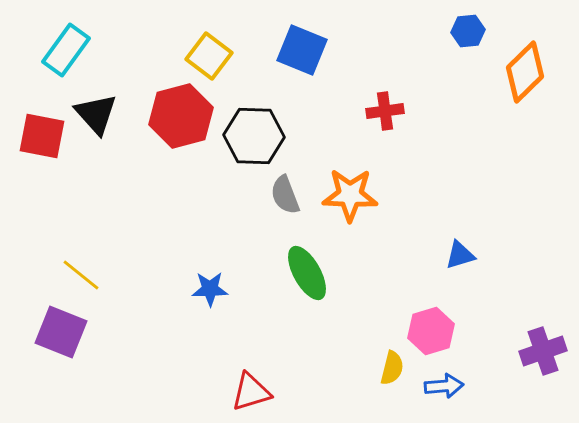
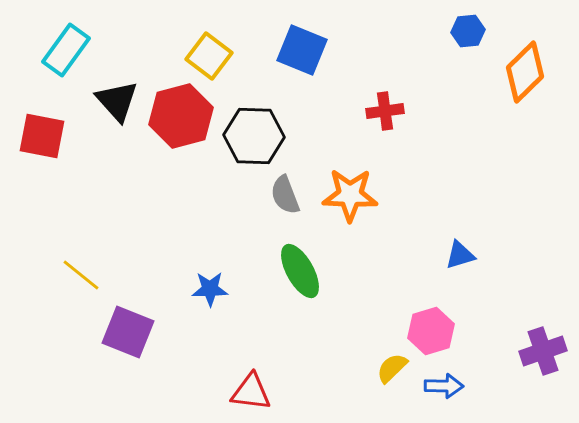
black triangle: moved 21 px right, 13 px up
green ellipse: moved 7 px left, 2 px up
purple square: moved 67 px right
yellow semicircle: rotated 148 degrees counterclockwise
blue arrow: rotated 6 degrees clockwise
red triangle: rotated 24 degrees clockwise
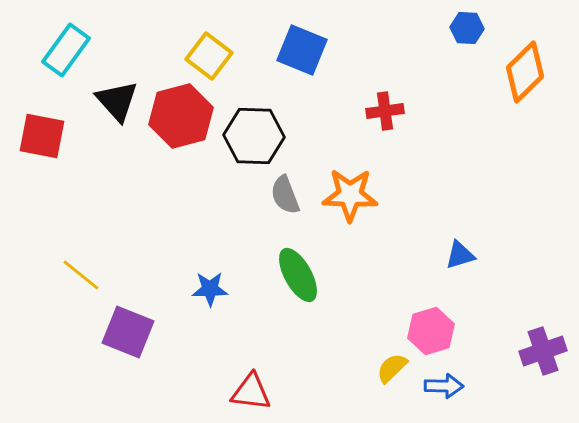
blue hexagon: moved 1 px left, 3 px up; rotated 8 degrees clockwise
green ellipse: moved 2 px left, 4 px down
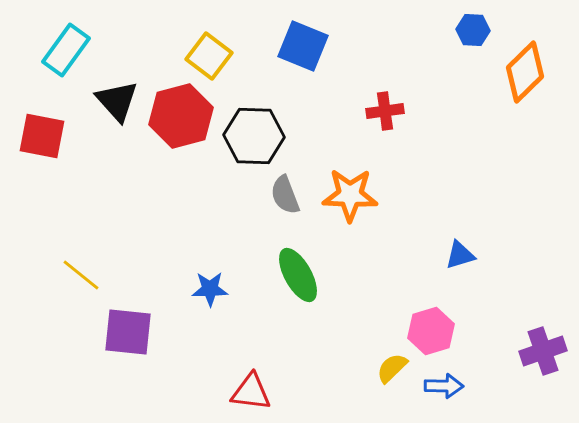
blue hexagon: moved 6 px right, 2 px down
blue square: moved 1 px right, 4 px up
purple square: rotated 16 degrees counterclockwise
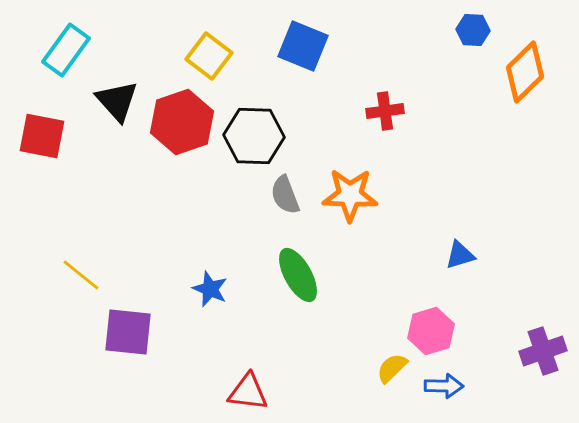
red hexagon: moved 1 px right, 6 px down; rotated 4 degrees counterclockwise
blue star: rotated 24 degrees clockwise
red triangle: moved 3 px left
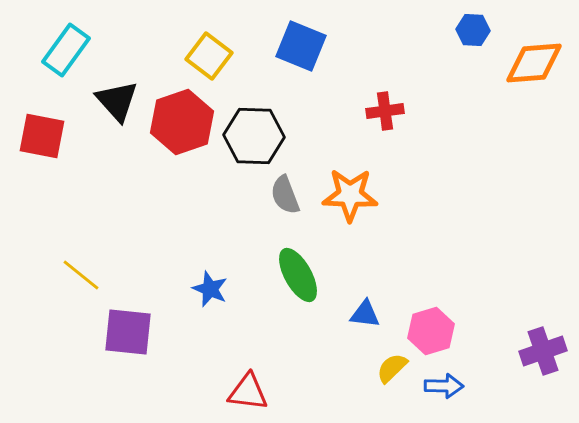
blue square: moved 2 px left
orange diamond: moved 9 px right, 9 px up; rotated 40 degrees clockwise
blue triangle: moved 95 px left, 59 px down; rotated 24 degrees clockwise
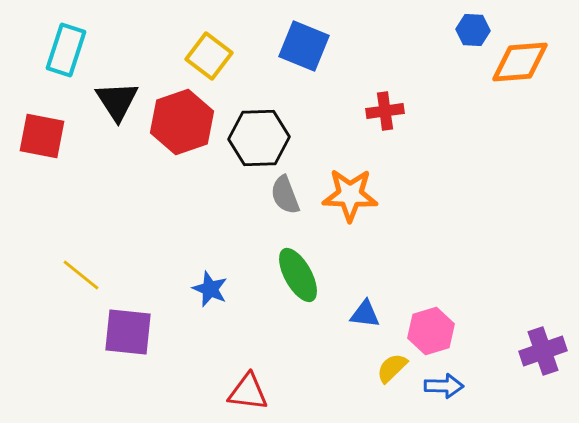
blue square: moved 3 px right
cyan rectangle: rotated 18 degrees counterclockwise
orange diamond: moved 14 px left, 1 px up
black triangle: rotated 9 degrees clockwise
black hexagon: moved 5 px right, 2 px down; rotated 4 degrees counterclockwise
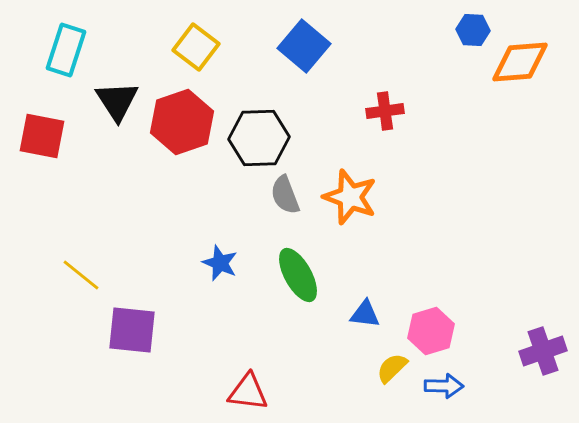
blue square: rotated 18 degrees clockwise
yellow square: moved 13 px left, 9 px up
orange star: moved 2 px down; rotated 18 degrees clockwise
blue star: moved 10 px right, 26 px up
purple square: moved 4 px right, 2 px up
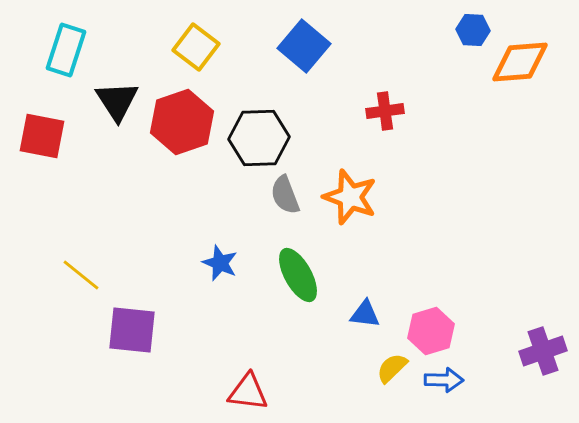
blue arrow: moved 6 px up
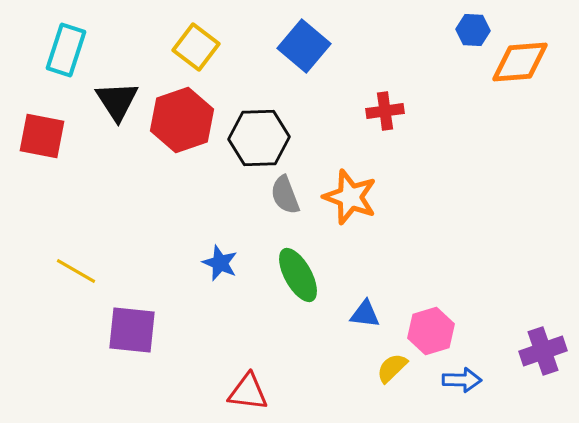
red hexagon: moved 2 px up
yellow line: moved 5 px left, 4 px up; rotated 9 degrees counterclockwise
blue arrow: moved 18 px right
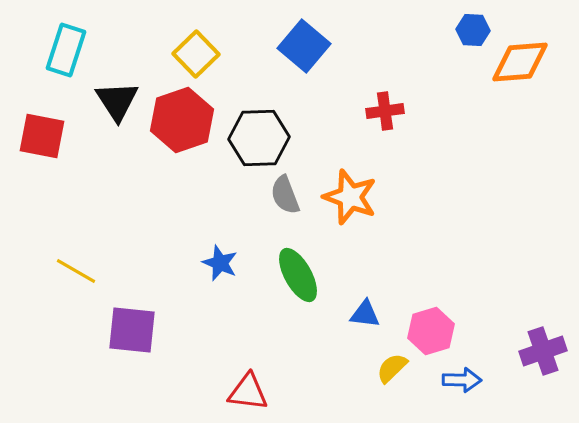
yellow square: moved 7 px down; rotated 9 degrees clockwise
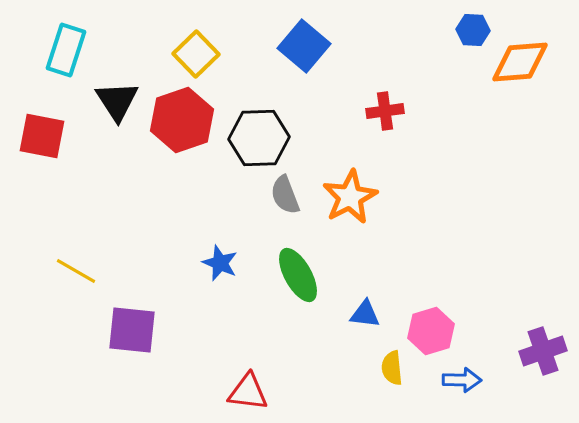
orange star: rotated 24 degrees clockwise
yellow semicircle: rotated 52 degrees counterclockwise
